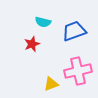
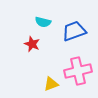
red star: rotated 28 degrees counterclockwise
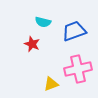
pink cross: moved 2 px up
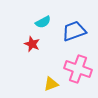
cyan semicircle: rotated 42 degrees counterclockwise
pink cross: rotated 32 degrees clockwise
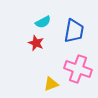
blue trapezoid: rotated 120 degrees clockwise
red star: moved 4 px right, 1 px up
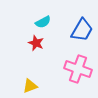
blue trapezoid: moved 8 px right, 1 px up; rotated 20 degrees clockwise
yellow triangle: moved 21 px left, 2 px down
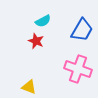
cyan semicircle: moved 1 px up
red star: moved 2 px up
yellow triangle: moved 1 px left, 1 px down; rotated 42 degrees clockwise
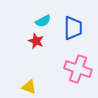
blue trapezoid: moved 9 px left, 2 px up; rotated 30 degrees counterclockwise
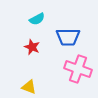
cyan semicircle: moved 6 px left, 2 px up
blue trapezoid: moved 5 px left, 9 px down; rotated 90 degrees clockwise
red star: moved 4 px left, 6 px down
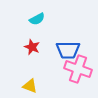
blue trapezoid: moved 13 px down
yellow triangle: moved 1 px right, 1 px up
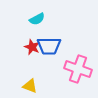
blue trapezoid: moved 19 px left, 4 px up
